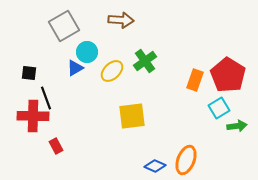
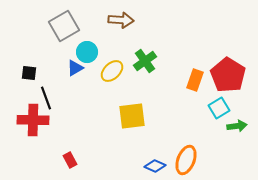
red cross: moved 4 px down
red rectangle: moved 14 px right, 14 px down
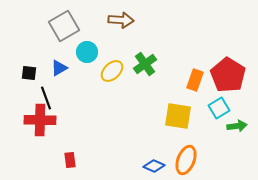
green cross: moved 3 px down
blue triangle: moved 16 px left
yellow square: moved 46 px right; rotated 16 degrees clockwise
red cross: moved 7 px right
red rectangle: rotated 21 degrees clockwise
blue diamond: moved 1 px left
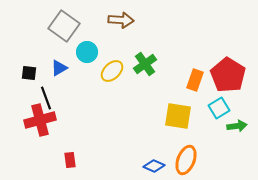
gray square: rotated 24 degrees counterclockwise
red cross: rotated 16 degrees counterclockwise
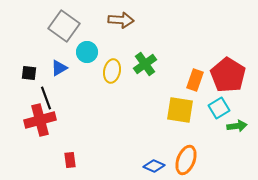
yellow ellipse: rotated 35 degrees counterclockwise
yellow square: moved 2 px right, 6 px up
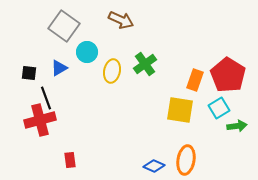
brown arrow: rotated 20 degrees clockwise
orange ellipse: rotated 12 degrees counterclockwise
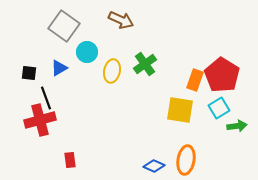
red pentagon: moved 6 px left
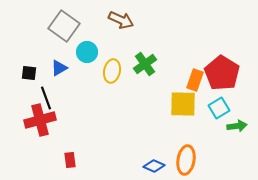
red pentagon: moved 2 px up
yellow square: moved 3 px right, 6 px up; rotated 8 degrees counterclockwise
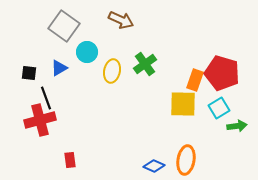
red pentagon: rotated 16 degrees counterclockwise
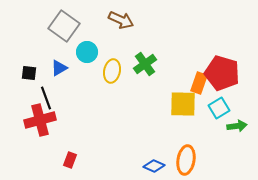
orange rectangle: moved 4 px right, 3 px down
red rectangle: rotated 28 degrees clockwise
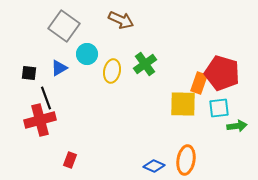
cyan circle: moved 2 px down
cyan square: rotated 25 degrees clockwise
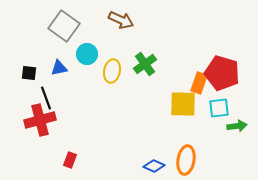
blue triangle: rotated 18 degrees clockwise
